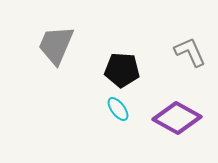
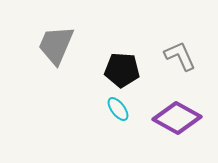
gray L-shape: moved 10 px left, 4 px down
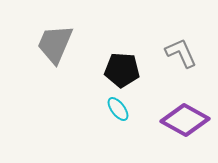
gray trapezoid: moved 1 px left, 1 px up
gray L-shape: moved 1 px right, 3 px up
purple diamond: moved 8 px right, 2 px down
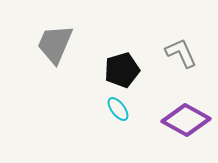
black pentagon: rotated 20 degrees counterclockwise
purple diamond: moved 1 px right
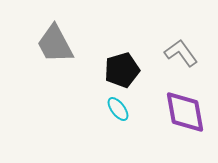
gray trapezoid: rotated 51 degrees counterclockwise
gray L-shape: rotated 12 degrees counterclockwise
purple diamond: moved 1 px left, 8 px up; rotated 51 degrees clockwise
